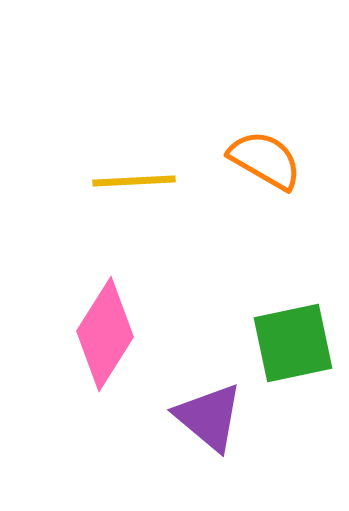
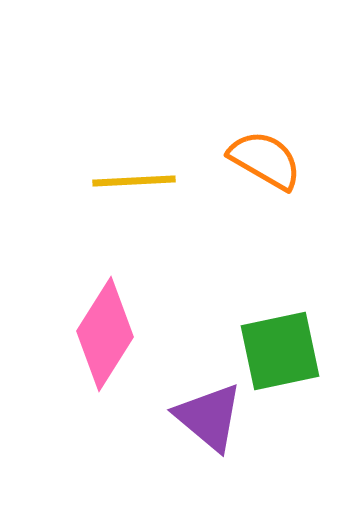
green square: moved 13 px left, 8 px down
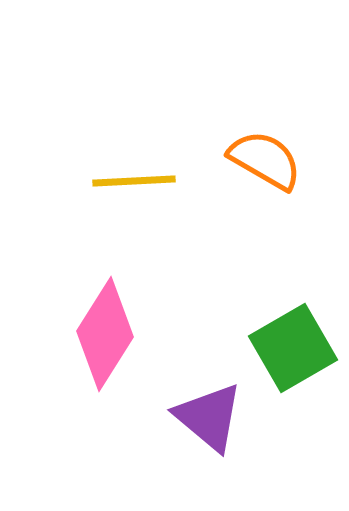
green square: moved 13 px right, 3 px up; rotated 18 degrees counterclockwise
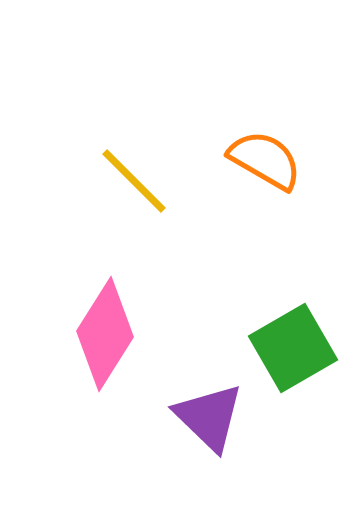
yellow line: rotated 48 degrees clockwise
purple triangle: rotated 4 degrees clockwise
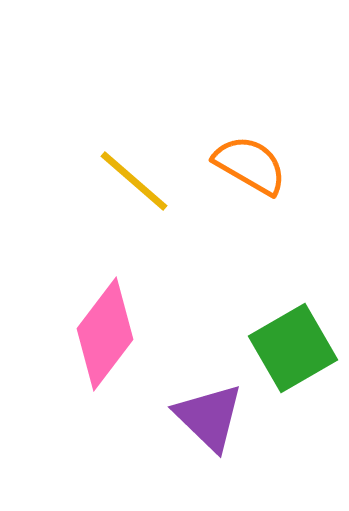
orange semicircle: moved 15 px left, 5 px down
yellow line: rotated 4 degrees counterclockwise
pink diamond: rotated 5 degrees clockwise
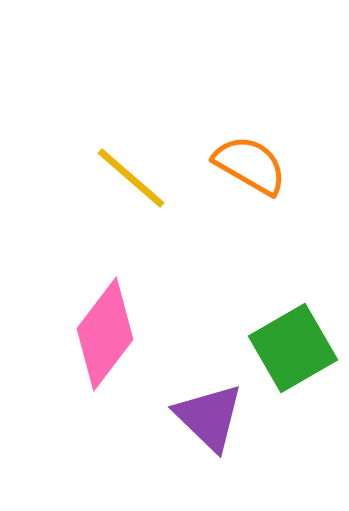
yellow line: moved 3 px left, 3 px up
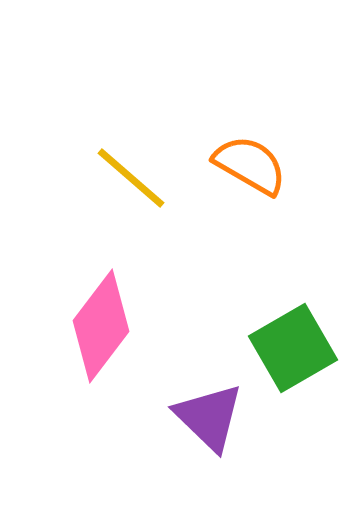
pink diamond: moved 4 px left, 8 px up
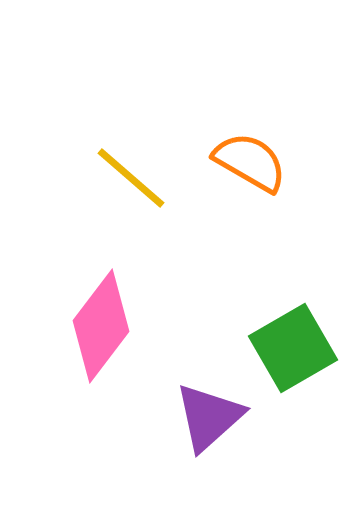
orange semicircle: moved 3 px up
purple triangle: rotated 34 degrees clockwise
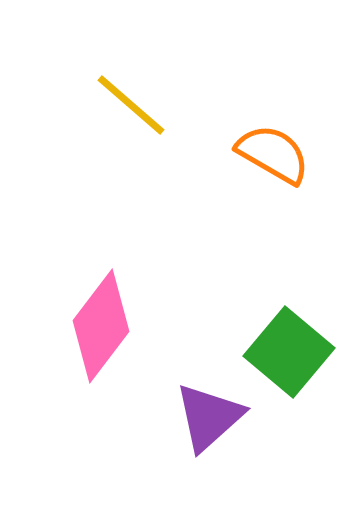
orange semicircle: moved 23 px right, 8 px up
yellow line: moved 73 px up
green square: moved 4 px left, 4 px down; rotated 20 degrees counterclockwise
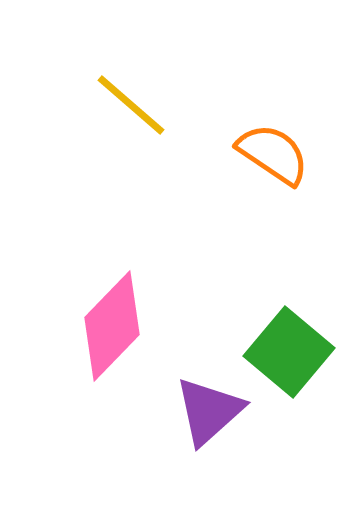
orange semicircle: rotated 4 degrees clockwise
pink diamond: moved 11 px right; rotated 7 degrees clockwise
purple triangle: moved 6 px up
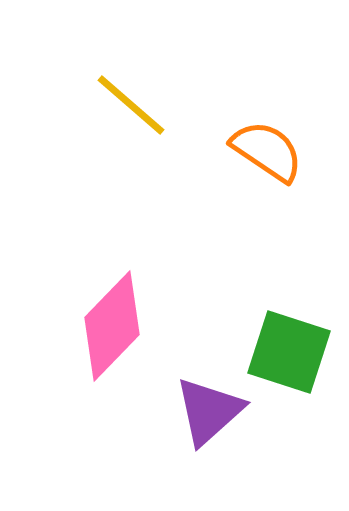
orange semicircle: moved 6 px left, 3 px up
green square: rotated 22 degrees counterclockwise
